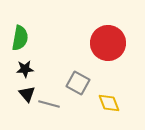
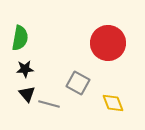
yellow diamond: moved 4 px right
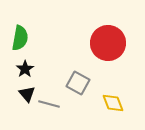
black star: rotated 30 degrees counterclockwise
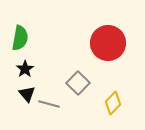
gray square: rotated 15 degrees clockwise
yellow diamond: rotated 65 degrees clockwise
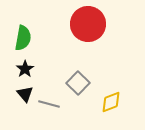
green semicircle: moved 3 px right
red circle: moved 20 px left, 19 px up
black triangle: moved 2 px left
yellow diamond: moved 2 px left, 1 px up; rotated 25 degrees clockwise
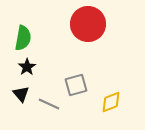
black star: moved 2 px right, 2 px up
gray square: moved 2 px left, 2 px down; rotated 30 degrees clockwise
black triangle: moved 4 px left
gray line: rotated 10 degrees clockwise
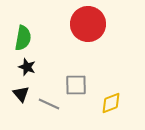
black star: rotated 18 degrees counterclockwise
gray square: rotated 15 degrees clockwise
yellow diamond: moved 1 px down
